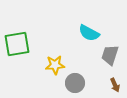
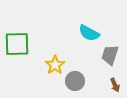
green square: rotated 8 degrees clockwise
yellow star: rotated 30 degrees counterclockwise
gray circle: moved 2 px up
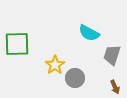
gray trapezoid: moved 2 px right
gray circle: moved 3 px up
brown arrow: moved 2 px down
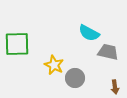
gray trapezoid: moved 4 px left, 3 px up; rotated 85 degrees clockwise
yellow star: moved 1 px left; rotated 12 degrees counterclockwise
brown arrow: rotated 16 degrees clockwise
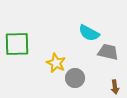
yellow star: moved 2 px right, 2 px up
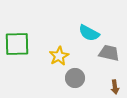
gray trapezoid: moved 1 px right, 1 px down
yellow star: moved 3 px right, 7 px up; rotated 18 degrees clockwise
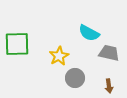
brown arrow: moved 6 px left, 1 px up
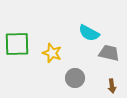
yellow star: moved 7 px left, 3 px up; rotated 24 degrees counterclockwise
brown arrow: moved 3 px right
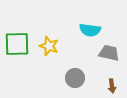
cyan semicircle: moved 1 px right, 3 px up; rotated 20 degrees counterclockwise
yellow star: moved 3 px left, 7 px up
